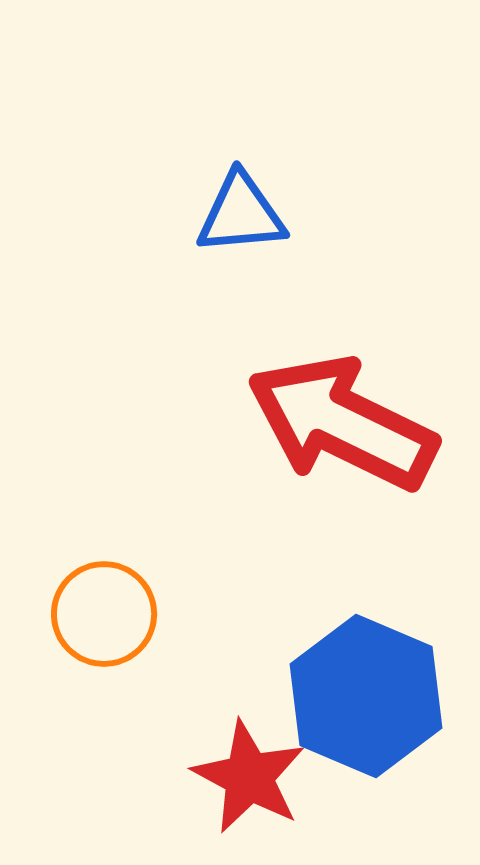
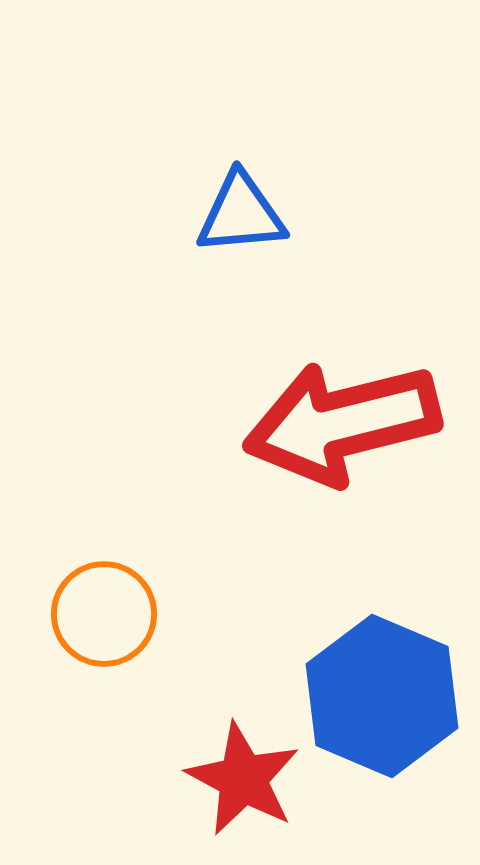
red arrow: rotated 40 degrees counterclockwise
blue hexagon: moved 16 px right
red star: moved 6 px left, 2 px down
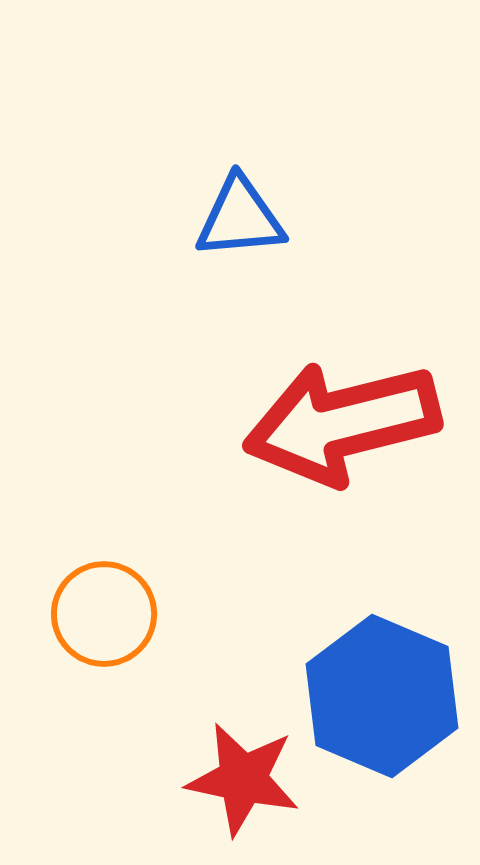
blue triangle: moved 1 px left, 4 px down
red star: rotated 16 degrees counterclockwise
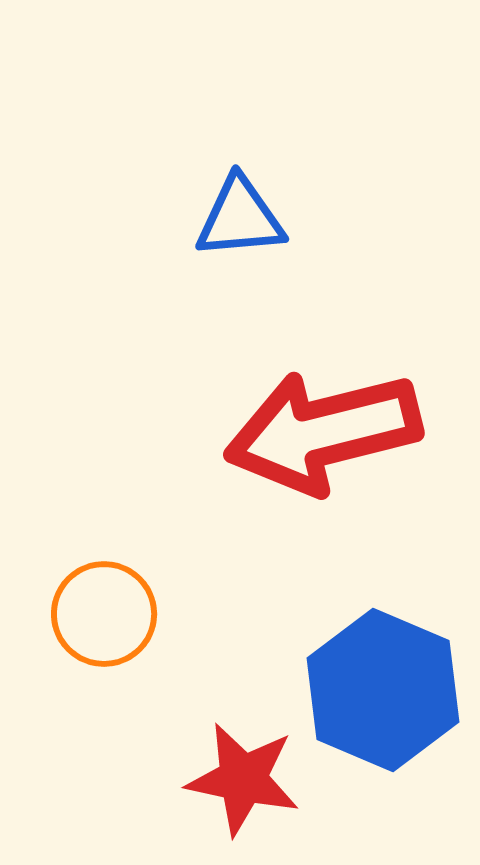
red arrow: moved 19 px left, 9 px down
blue hexagon: moved 1 px right, 6 px up
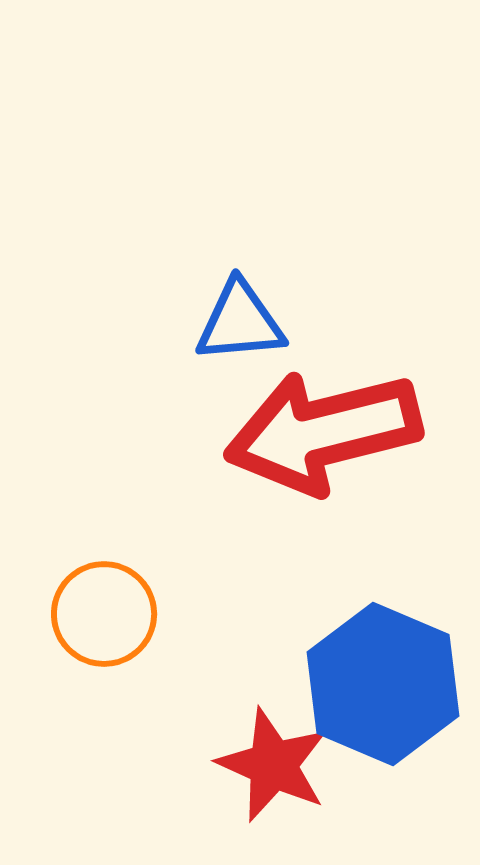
blue triangle: moved 104 px down
blue hexagon: moved 6 px up
red star: moved 30 px right, 14 px up; rotated 12 degrees clockwise
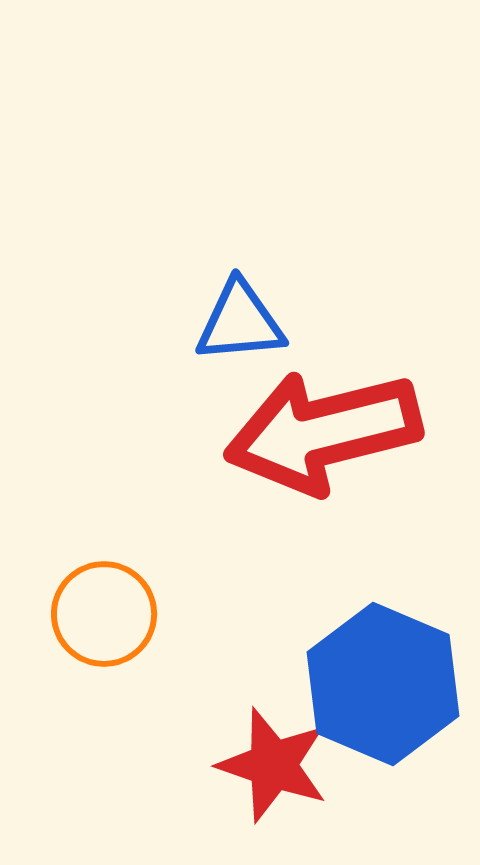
red star: rotated 5 degrees counterclockwise
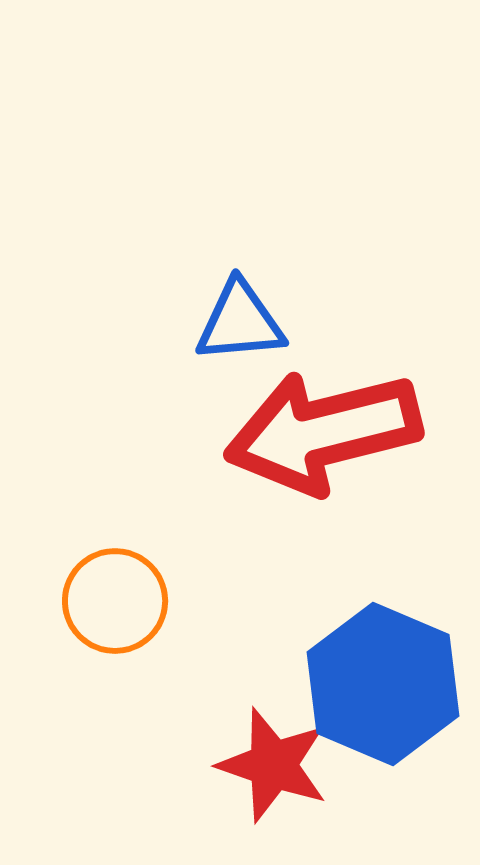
orange circle: moved 11 px right, 13 px up
